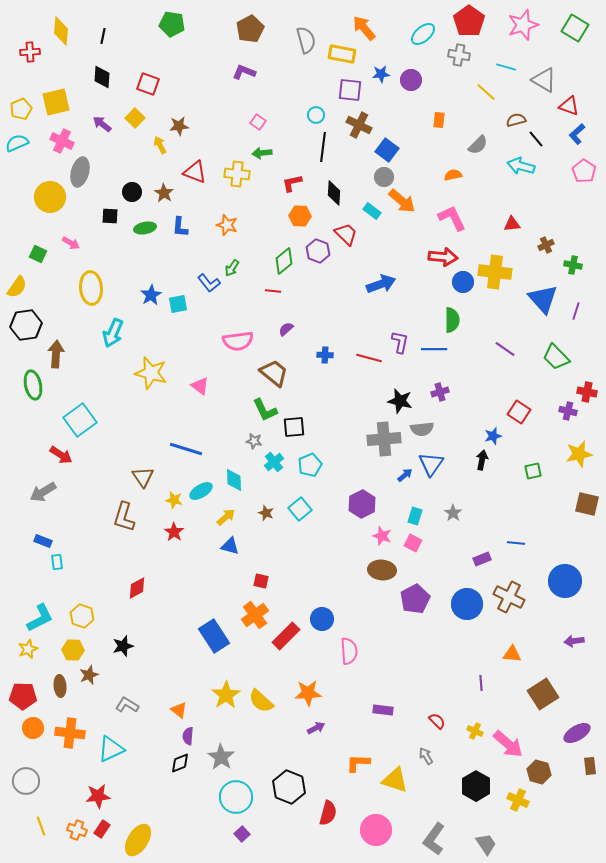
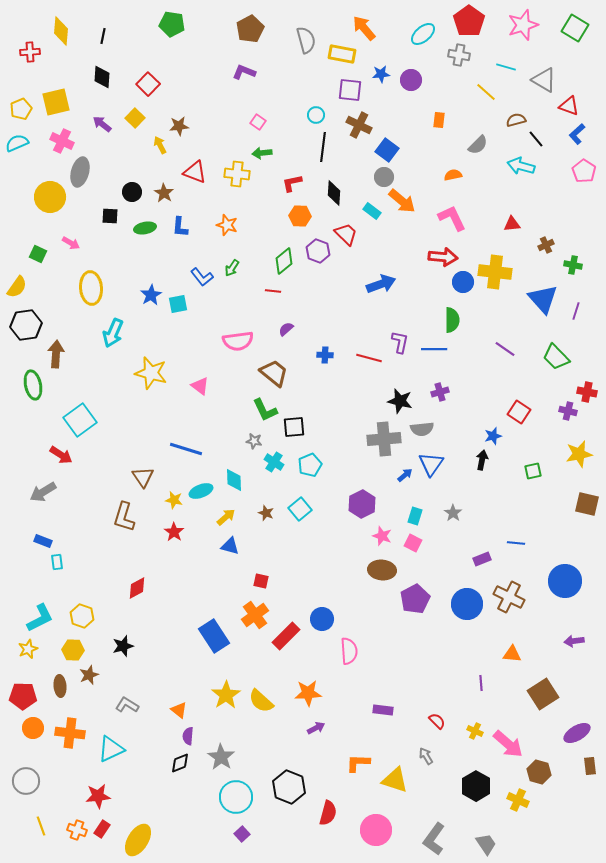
red square at (148, 84): rotated 25 degrees clockwise
blue L-shape at (209, 283): moved 7 px left, 6 px up
cyan cross at (274, 462): rotated 18 degrees counterclockwise
cyan ellipse at (201, 491): rotated 10 degrees clockwise
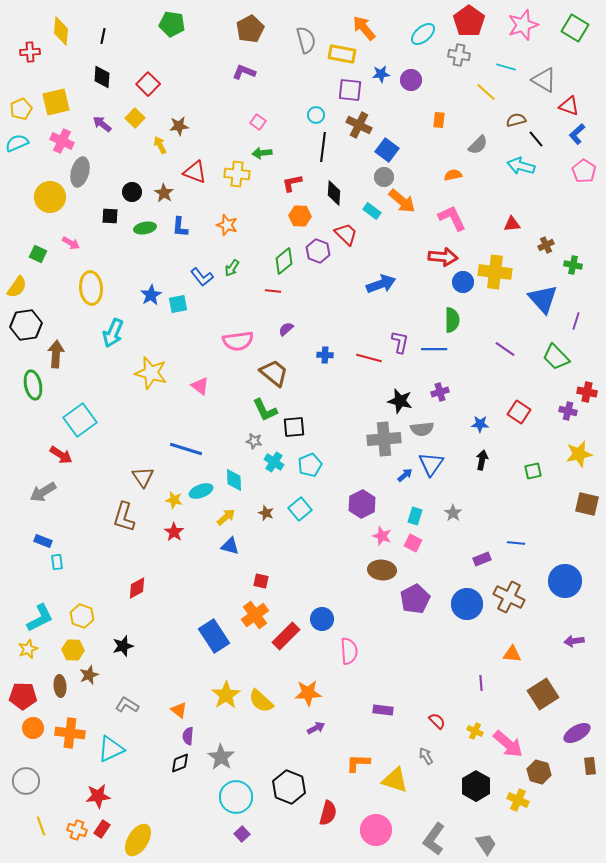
purple line at (576, 311): moved 10 px down
blue star at (493, 436): moved 13 px left, 12 px up; rotated 18 degrees clockwise
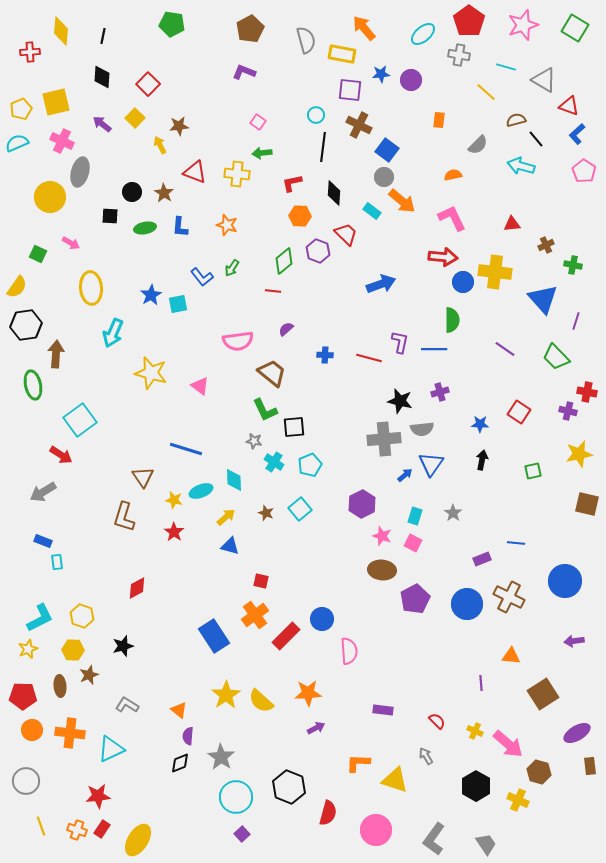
brown trapezoid at (274, 373): moved 2 px left
orange triangle at (512, 654): moved 1 px left, 2 px down
orange circle at (33, 728): moved 1 px left, 2 px down
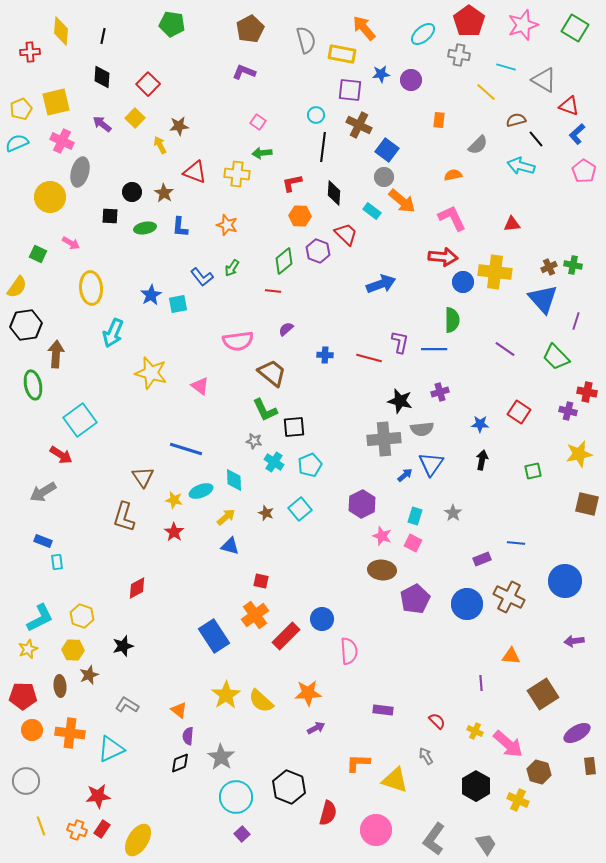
brown cross at (546, 245): moved 3 px right, 22 px down
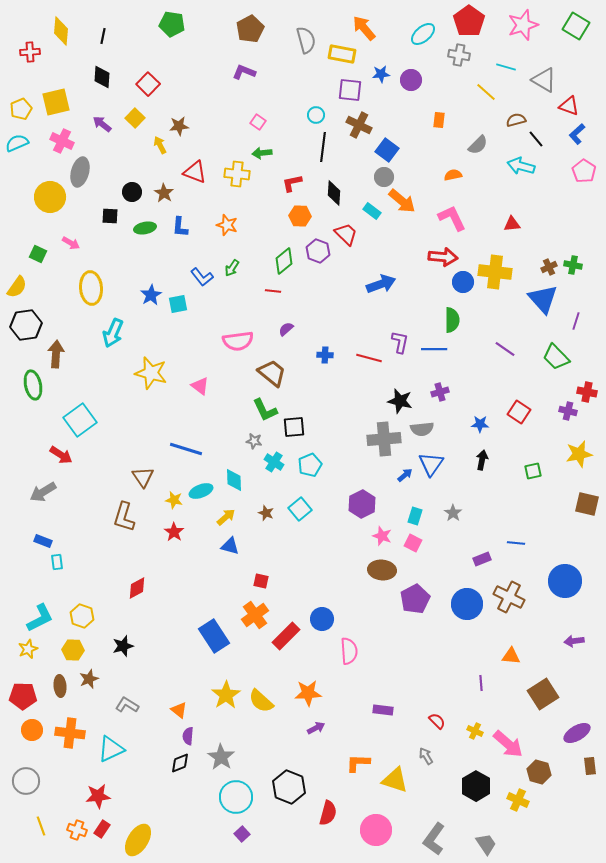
green square at (575, 28): moved 1 px right, 2 px up
brown star at (89, 675): moved 4 px down
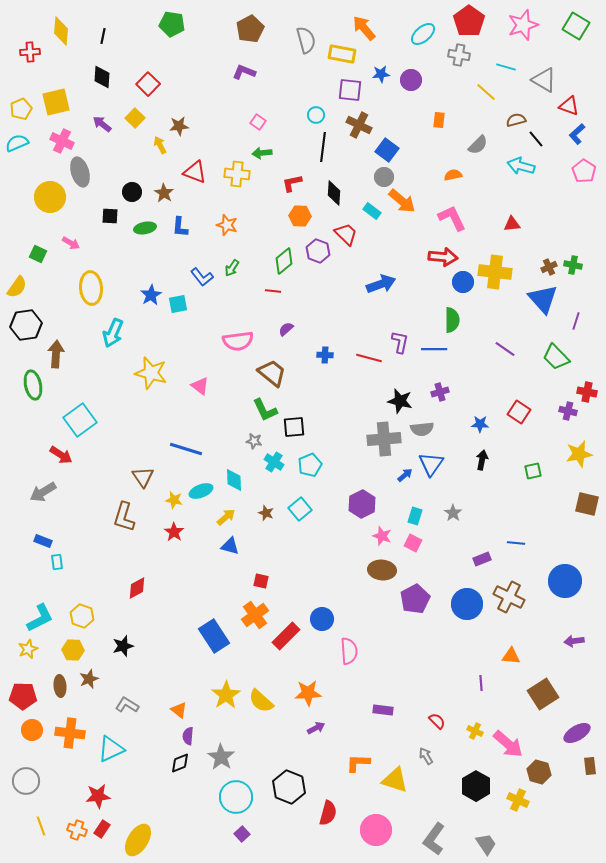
gray ellipse at (80, 172): rotated 32 degrees counterclockwise
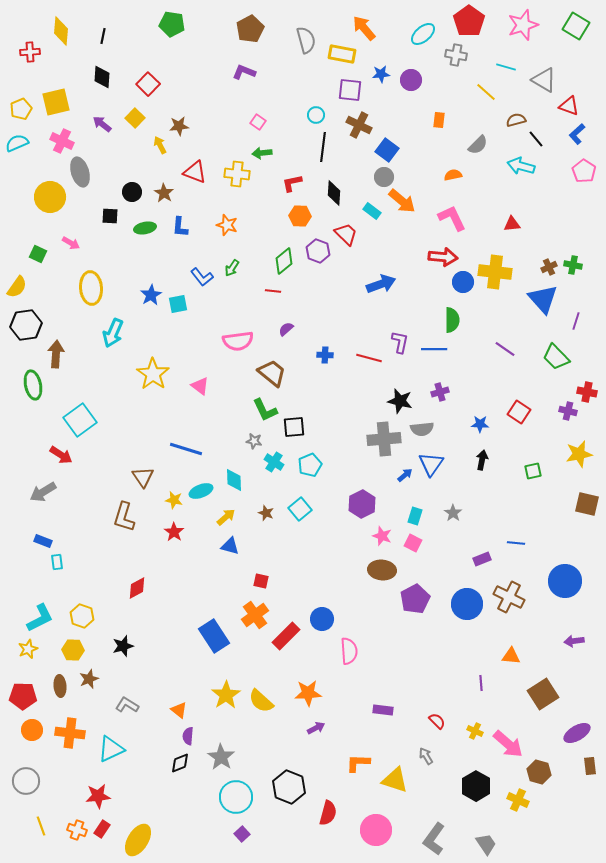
gray cross at (459, 55): moved 3 px left
yellow star at (151, 373): moved 2 px right, 1 px down; rotated 20 degrees clockwise
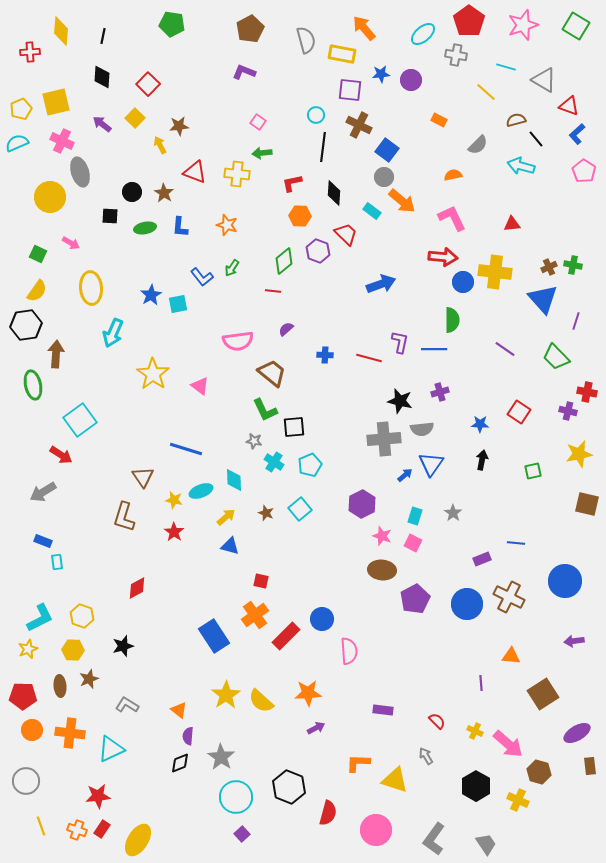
orange rectangle at (439, 120): rotated 70 degrees counterclockwise
yellow semicircle at (17, 287): moved 20 px right, 4 px down
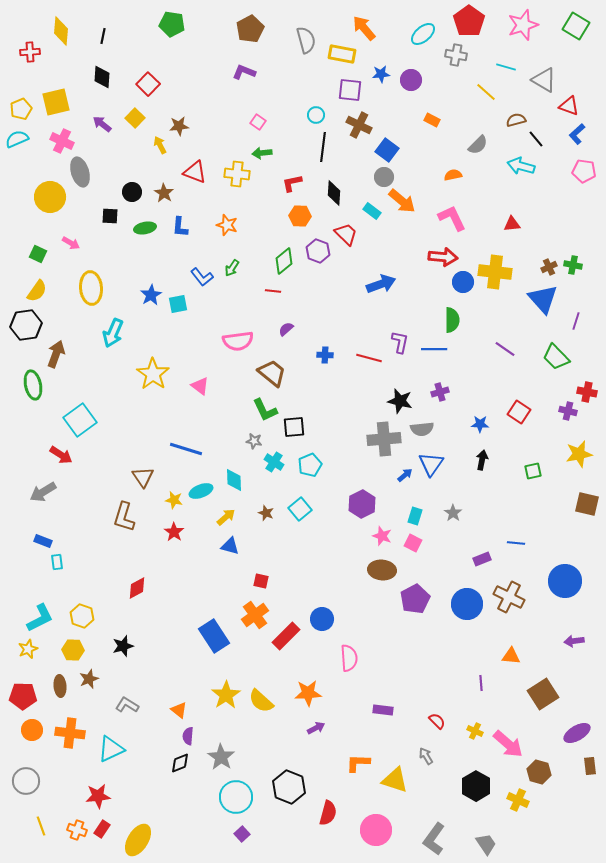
orange rectangle at (439, 120): moved 7 px left
cyan semicircle at (17, 143): moved 4 px up
pink pentagon at (584, 171): rotated 25 degrees counterclockwise
brown arrow at (56, 354): rotated 16 degrees clockwise
pink semicircle at (349, 651): moved 7 px down
